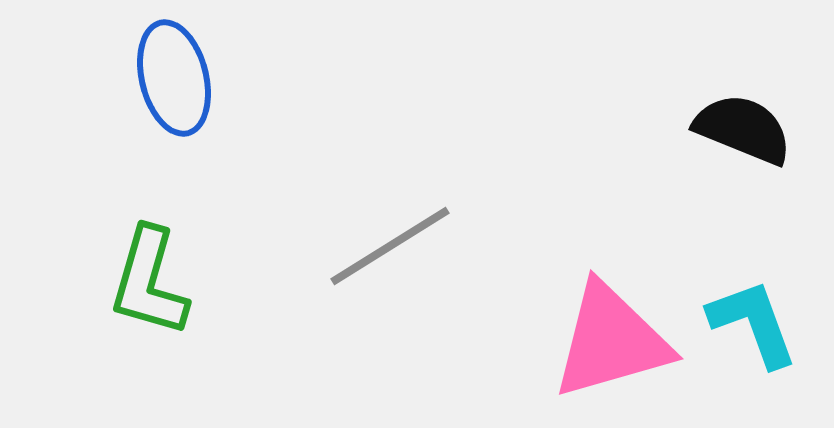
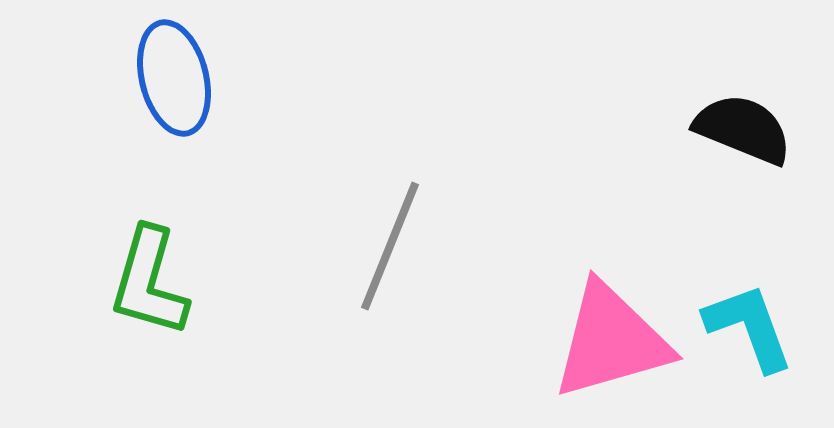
gray line: rotated 36 degrees counterclockwise
cyan L-shape: moved 4 px left, 4 px down
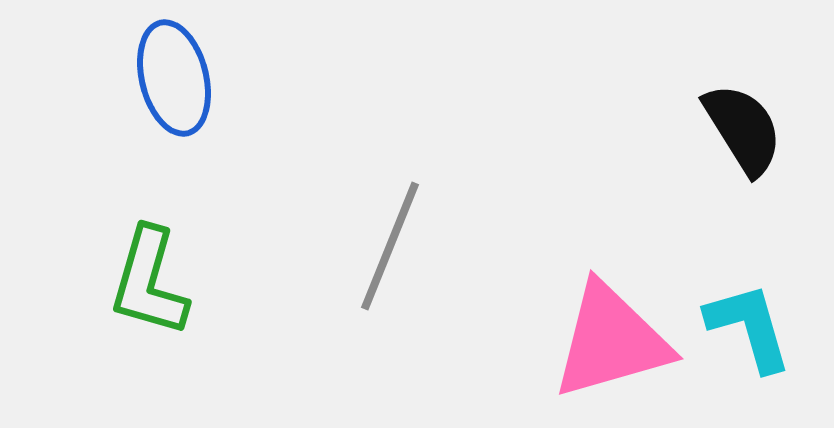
black semicircle: rotated 36 degrees clockwise
cyan L-shape: rotated 4 degrees clockwise
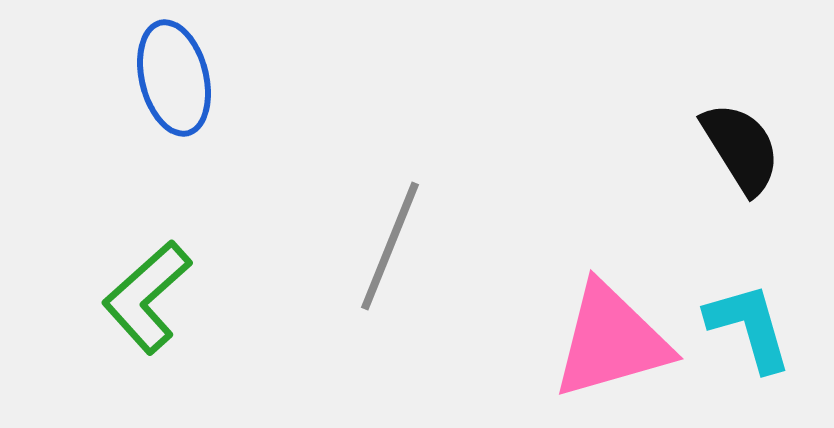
black semicircle: moved 2 px left, 19 px down
green L-shape: moved 2 px left, 15 px down; rotated 32 degrees clockwise
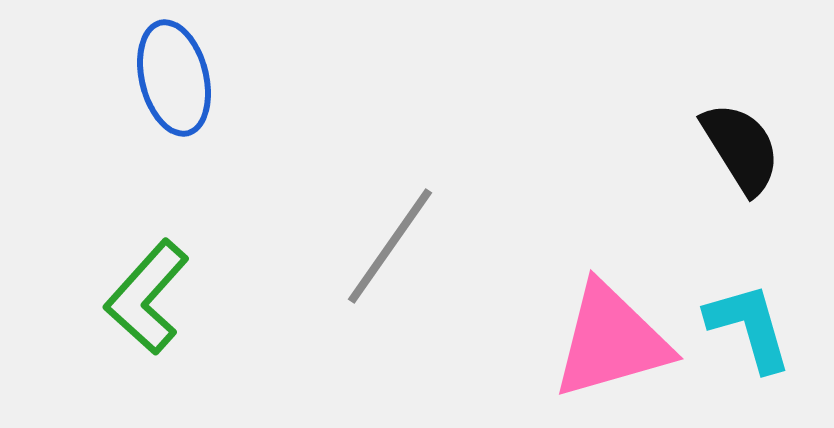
gray line: rotated 13 degrees clockwise
green L-shape: rotated 6 degrees counterclockwise
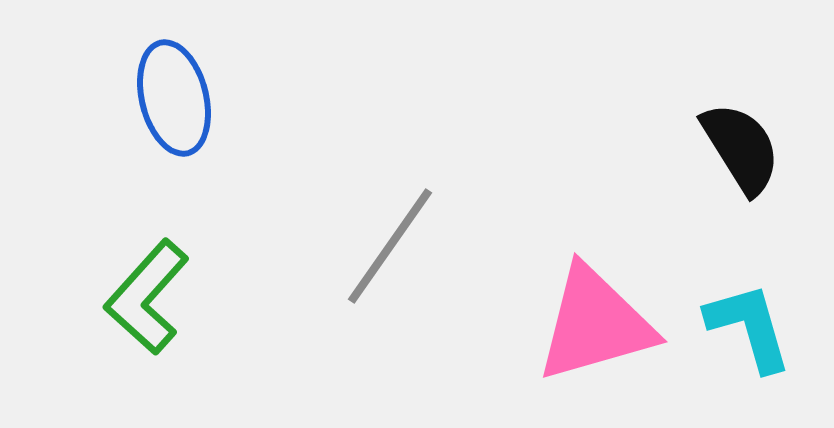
blue ellipse: moved 20 px down
pink triangle: moved 16 px left, 17 px up
